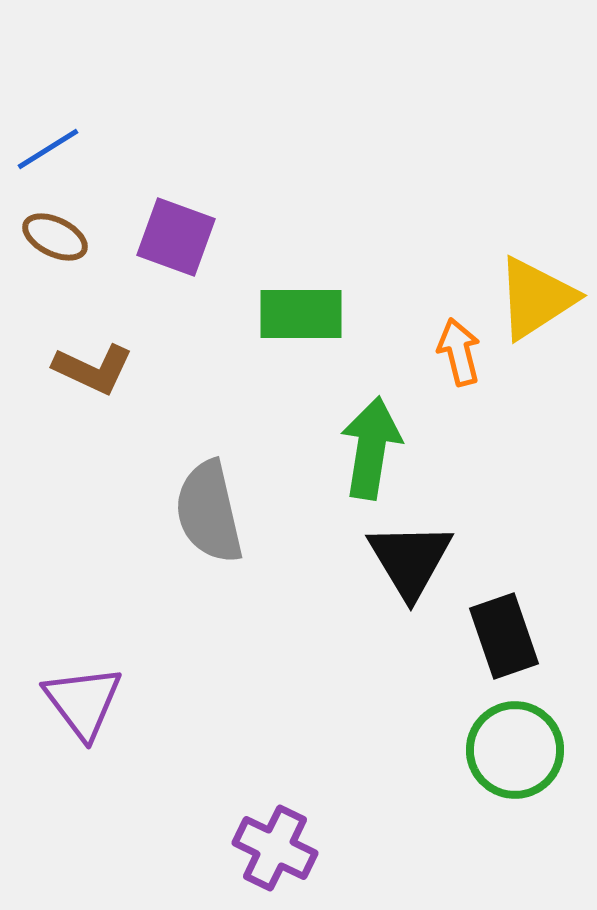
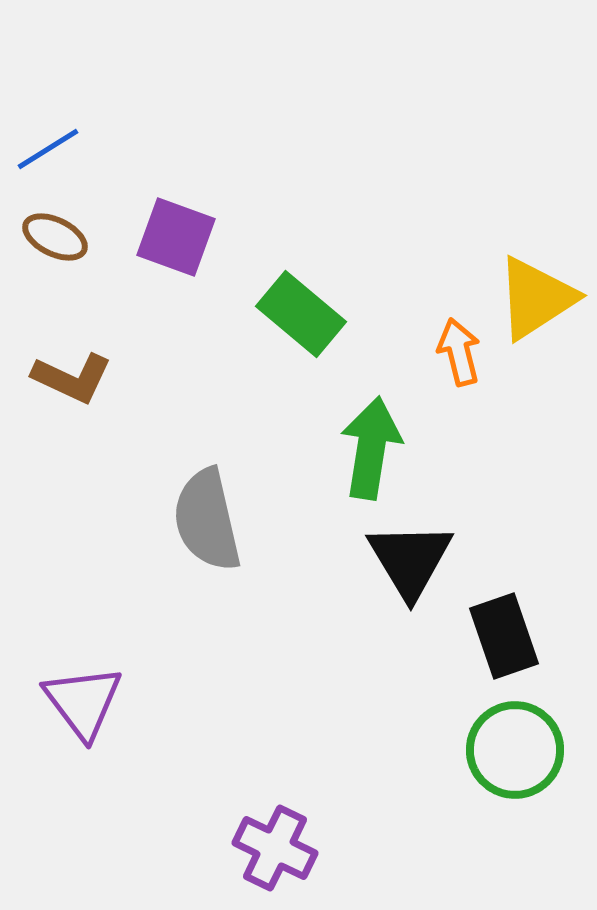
green rectangle: rotated 40 degrees clockwise
brown L-shape: moved 21 px left, 9 px down
gray semicircle: moved 2 px left, 8 px down
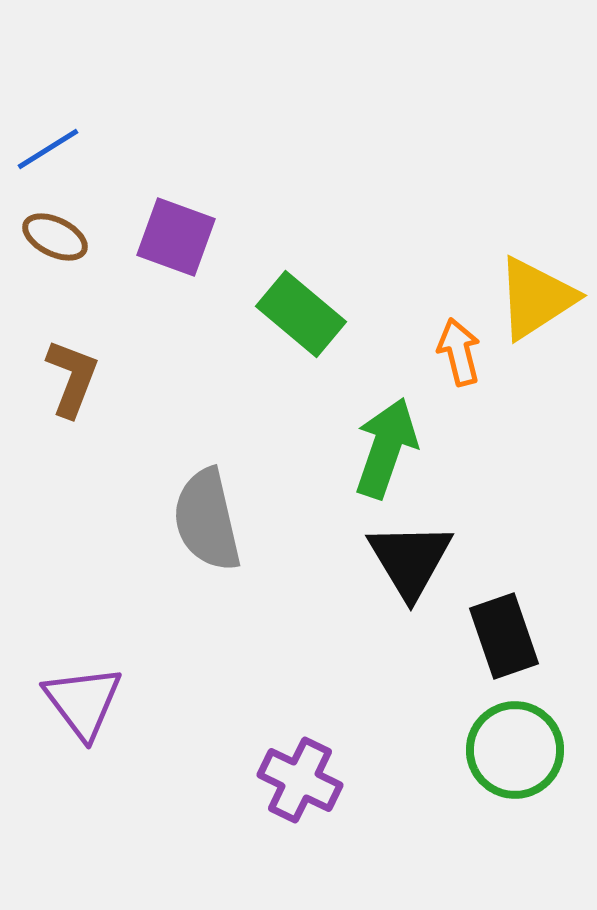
brown L-shape: rotated 94 degrees counterclockwise
green arrow: moved 15 px right; rotated 10 degrees clockwise
purple cross: moved 25 px right, 68 px up
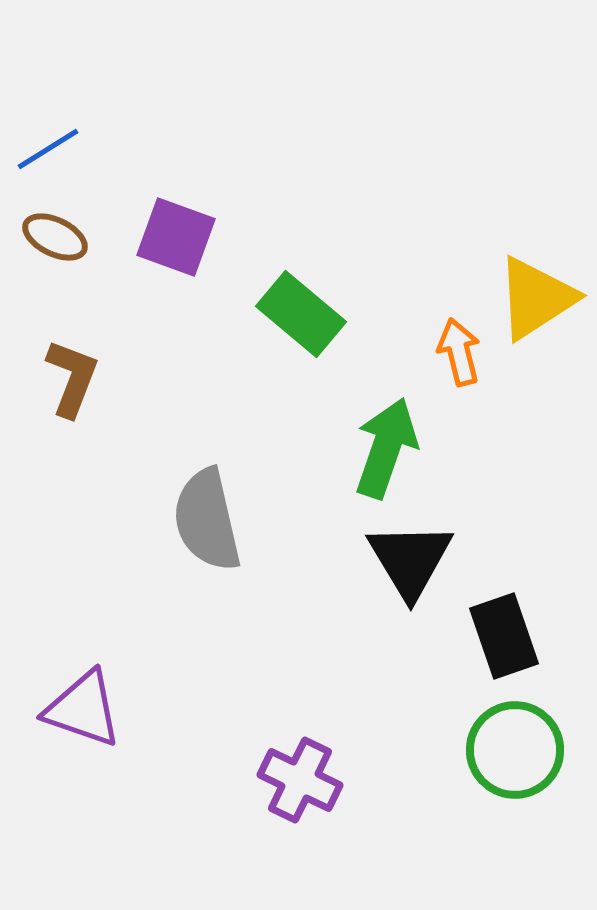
purple triangle: moved 7 px down; rotated 34 degrees counterclockwise
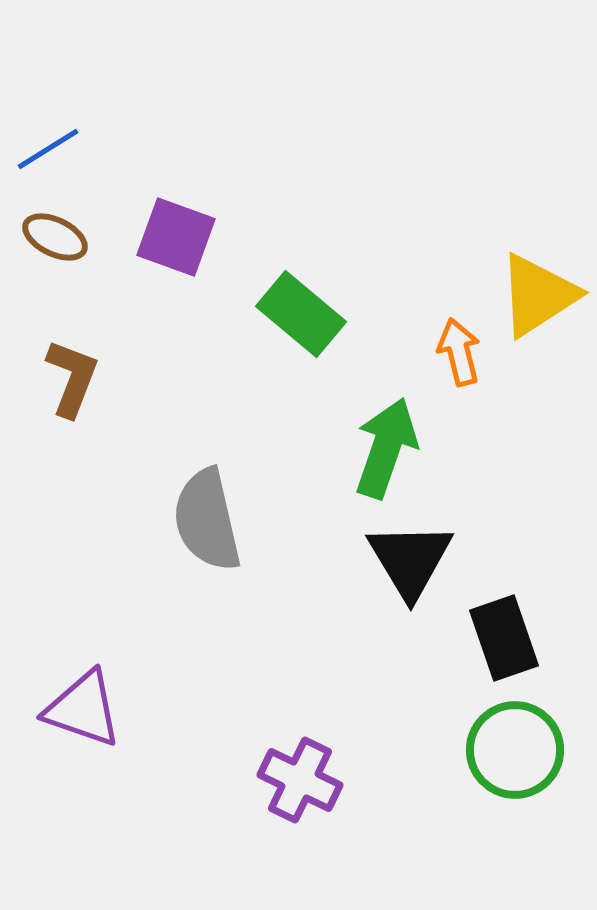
yellow triangle: moved 2 px right, 3 px up
black rectangle: moved 2 px down
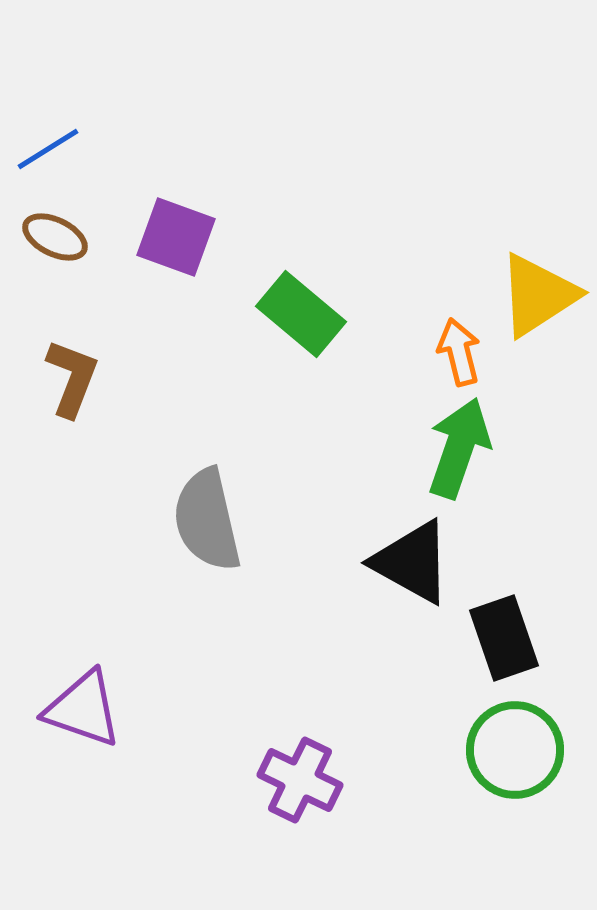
green arrow: moved 73 px right
black triangle: moved 2 px right, 2 px down; rotated 30 degrees counterclockwise
